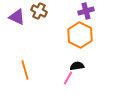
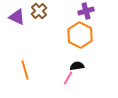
brown cross: rotated 21 degrees clockwise
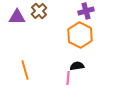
purple triangle: rotated 24 degrees counterclockwise
pink line: rotated 24 degrees counterclockwise
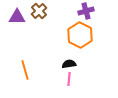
black semicircle: moved 8 px left, 2 px up
pink line: moved 1 px right, 1 px down
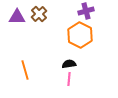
brown cross: moved 3 px down
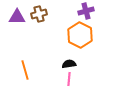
brown cross: rotated 28 degrees clockwise
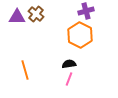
brown cross: moved 3 px left; rotated 35 degrees counterclockwise
pink line: rotated 16 degrees clockwise
